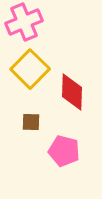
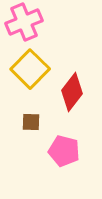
red diamond: rotated 36 degrees clockwise
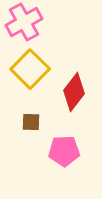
pink cross: rotated 6 degrees counterclockwise
red diamond: moved 2 px right
pink pentagon: rotated 16 degrees counterclockwise
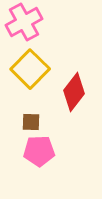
pink pentagon: moved 25 px left
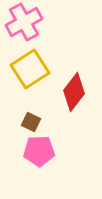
yellow square: rotated 12 degrees clockwise
brown square: rotated 24 degrees clockwise
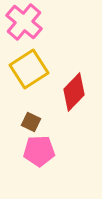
pink cross: rotated 21 degrees counterclockwise
yellow square: moved 1 px left
red diamond: rotated 6 degrees clockwise
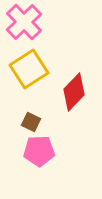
pink cross: rotated 6 degrees clockwise
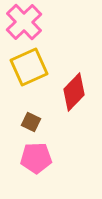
yellow square: moved 2 px up; rotated 9 degrees clockwise
pink pentagon: moved 3 px left, 7 px down
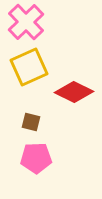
pink cross: moved 2 px right
red diamond: rotated 72 degrees clockwise
brown square: rotated 12 degrees counterclockwise
